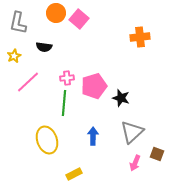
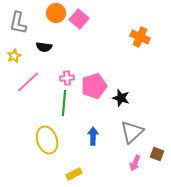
orange cross: rotated 30 degrees clockwise
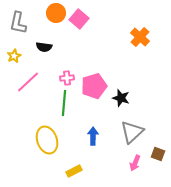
orange cross: rotated 18 degrees clockwise
brown square: moved 1 px right
yellow rectangle: moved 3 px up
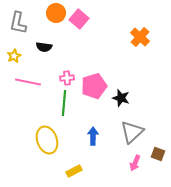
pink line: rotated 55 degrees clockwise
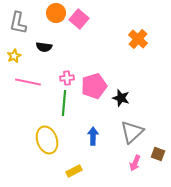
orange cross: moved 2 px left, 2 px down
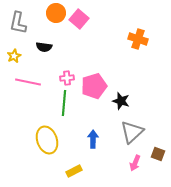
orange cross: rotated 24 degrees counterclockwise
black star: moved 3 px down
blue arrow: moved 3 px down
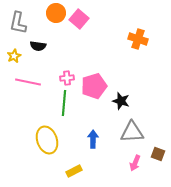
black semicircle: moved 6 px left, 1 px up
gray triangle: rotated 40 degrees clockwise
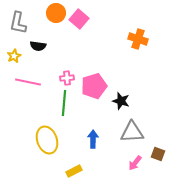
pink arrow: rotated 14 degrees clockwise
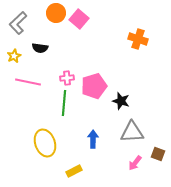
gray L-shape: rotated 35 degrees clockwise
black semicircle: moved 2 px right, 2 px down
yellow ellipse: moved 2 px left, 3 px down
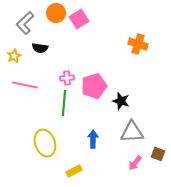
pink square: rotated 18 degrees clockwise
gray L-shape: moved 7 px right
orange cross: moved 5 px down
pink line: moved 3 px left, 3 px down
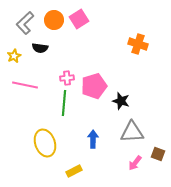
orange circle: moved 2 px left, 7 px down
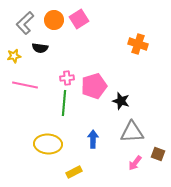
yellow star: rotated 16 degrees clockwise
yellow ellipse: moved 3 px right, 1 px down; rotated 68 degrees counterclockwise
yellow rectangle: moved 1 px down
